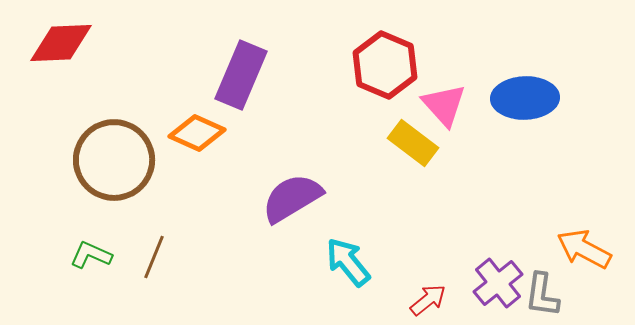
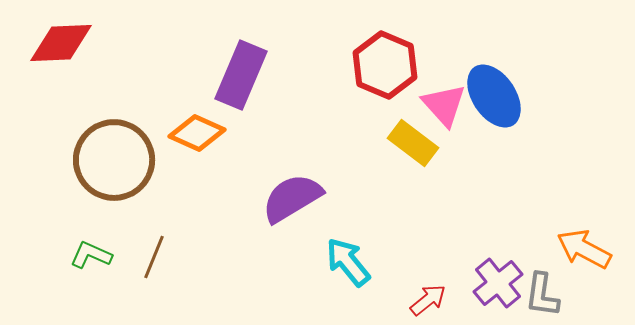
blue ellipse: moved 31 px left, 2 px up; rotated 58 degrees clockwise
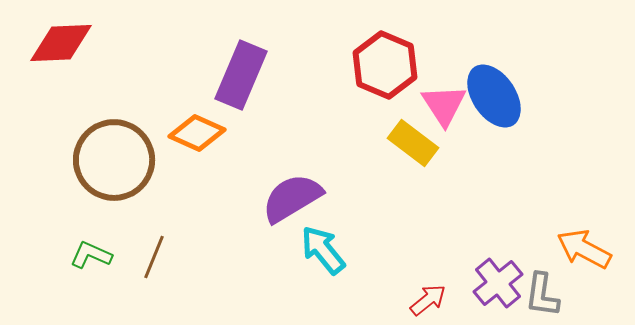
pink triangle: rotated 9 degrees clockwise
cyan arrow: moved 25 px left, 12 px up
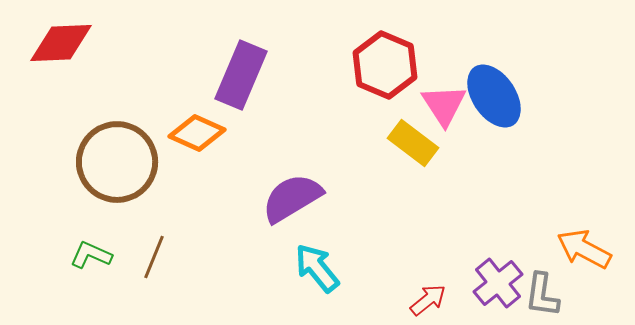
brown circle: moved 3 px right, 2 px down
cyan arrow: moved 6 px left, 18 px down
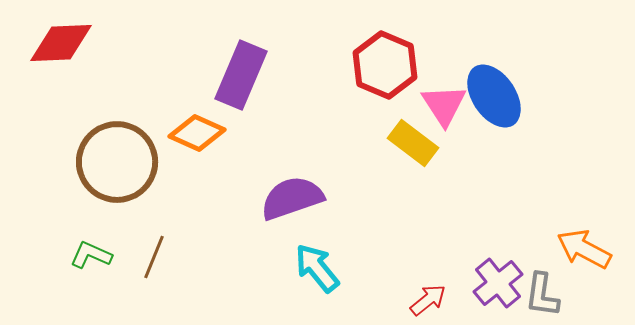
purple semicircle: rotated 12 degrees clockwise
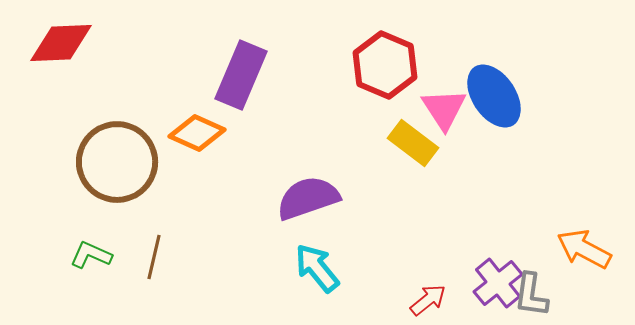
pink triangle: moved 4 px down
purple semicircle: moved 16 px right
brown line: rotated 9 degrees counterclockwise
gray L-shape: moved 11 px left
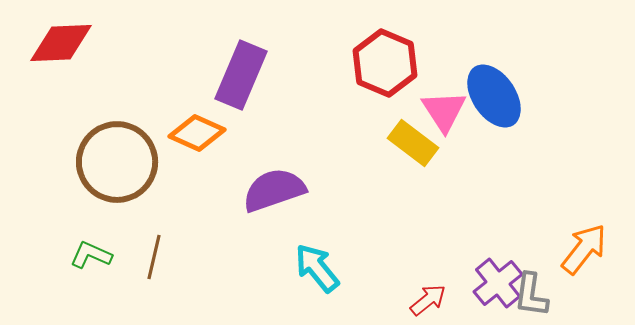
red hexagon: moved 2 px up
pink triangle: moved 2 px down
purple semicircle: moved 34 px left, 8 px up
orange arrow: rotated 100 degrees clockwise
